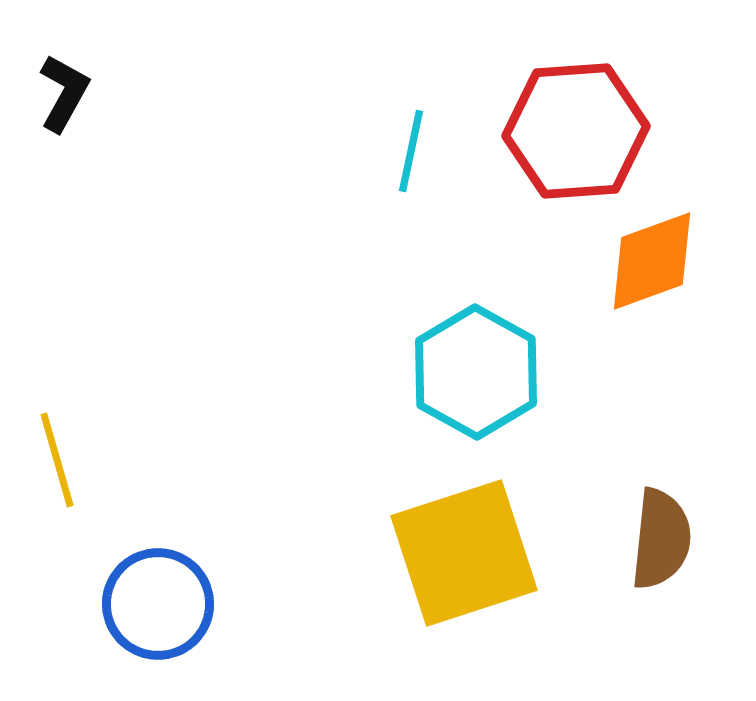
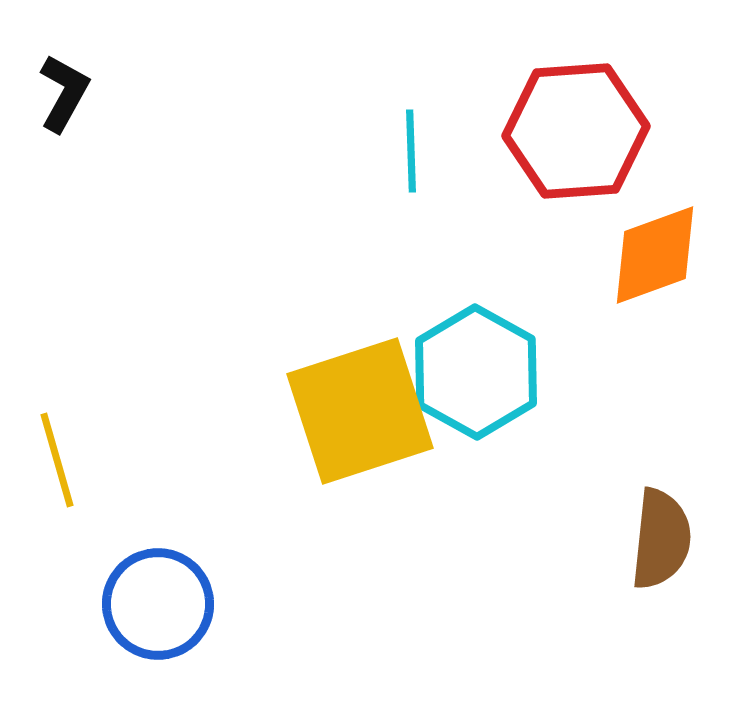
cyan line: rotated 14 degrees counterclockwise
orange diamond: moved 3 px right, 6 px up
yellow square: moved 104 px left, 142 px up
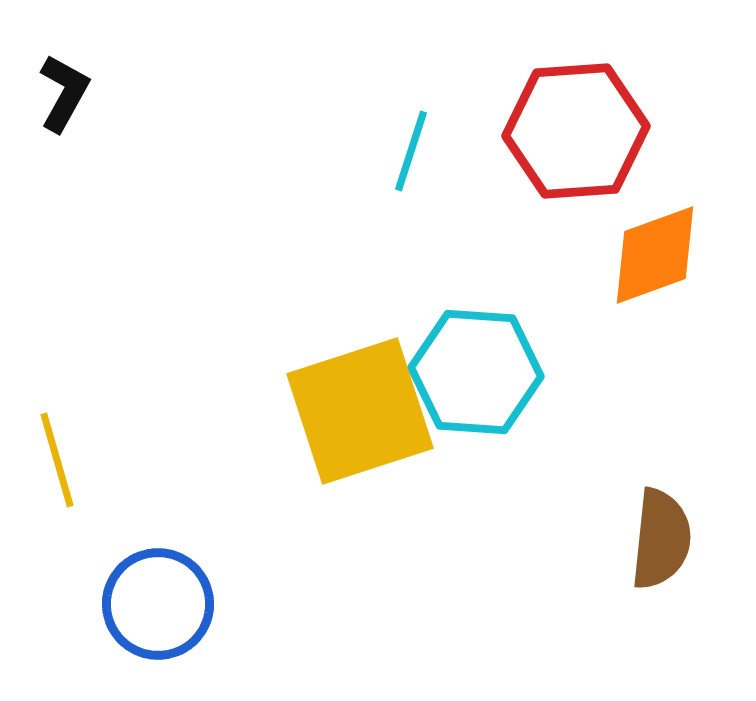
cyan line: rotated 20 degrees clockwise
cyan hexagon: rotated 25 degrees counterclockwise
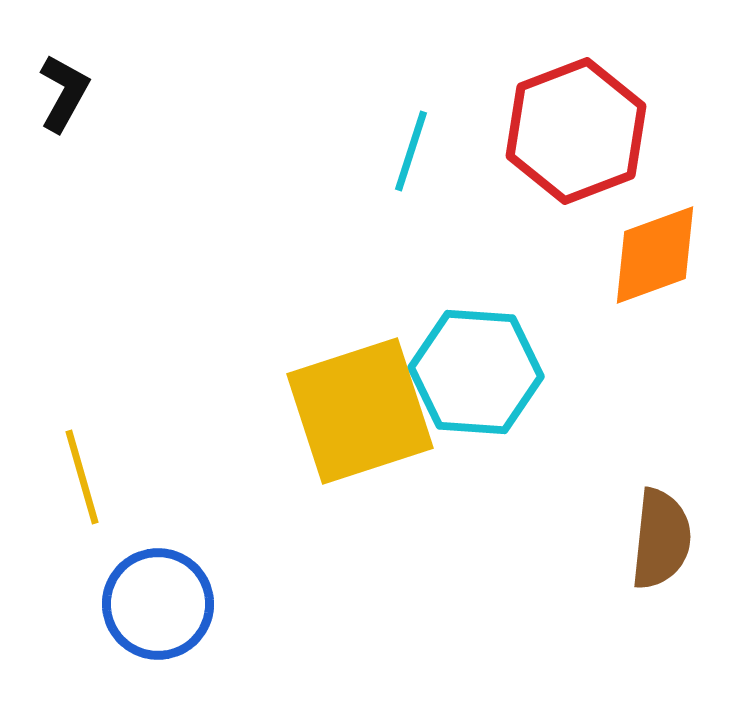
red hexagon: rotated 17 degrees counterclockwise
yellow line: moved 25 px right, 17 px down
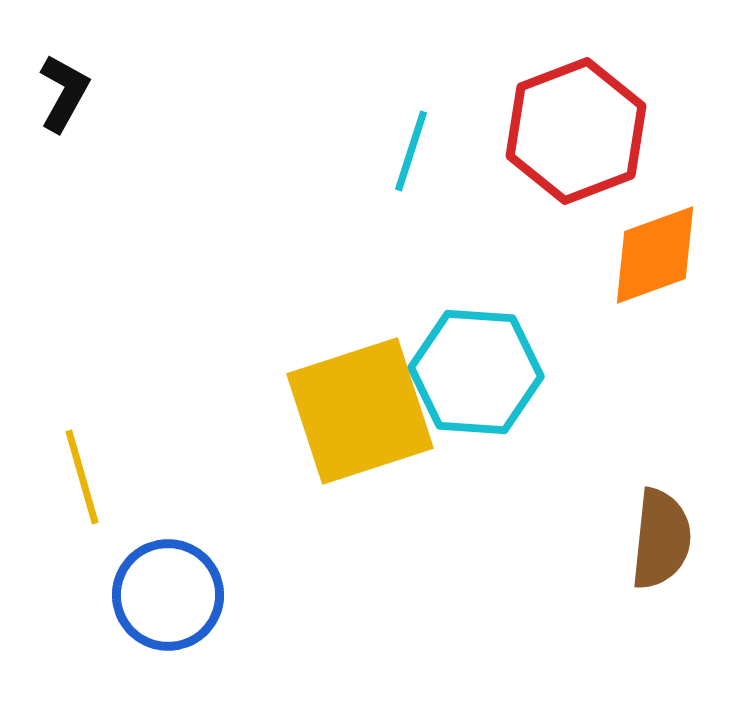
blue circle: moved 10 px right, 9 px up
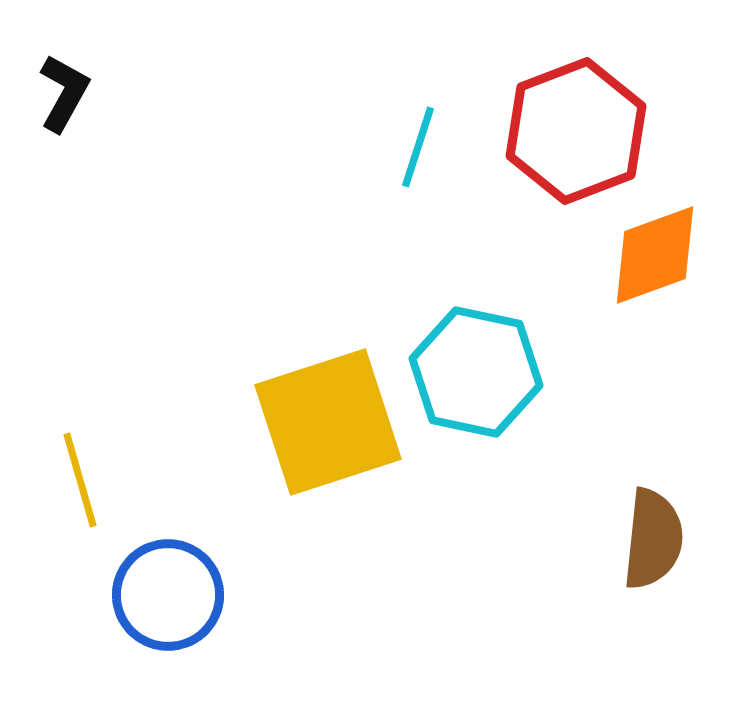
cyan line: moved 7 px right, 4 px up
cyan hexagon: rotated 8 degrees clockwise
yellow square: moved 32 px left, 11 px down
yellow line: moved 2 px left, 3 px down
brown semicircle: moved 8 px left
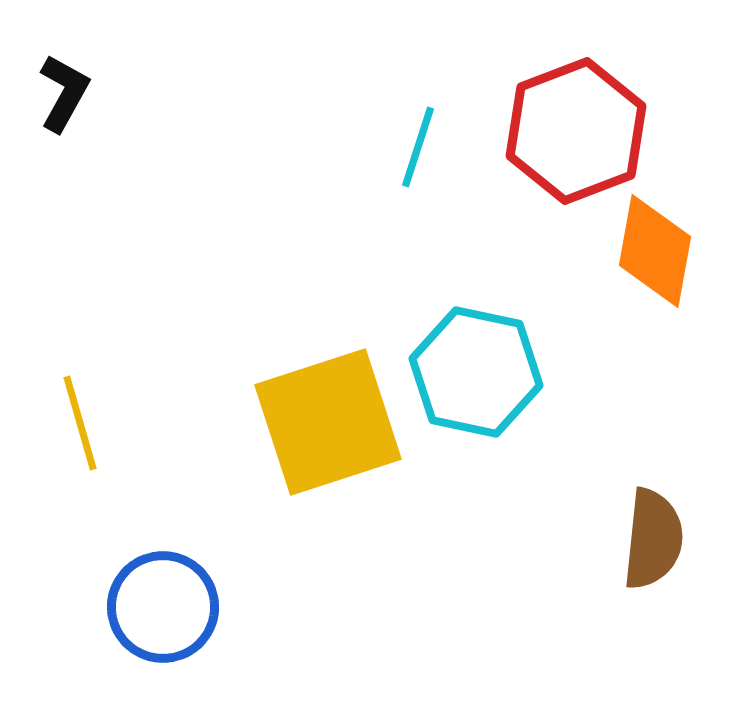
orange diamond: moved 4 px up; rotated 60 degrees counterclockwise
yellow line: moved 57 px up
blue circle: moved 5 px left, 12 px down
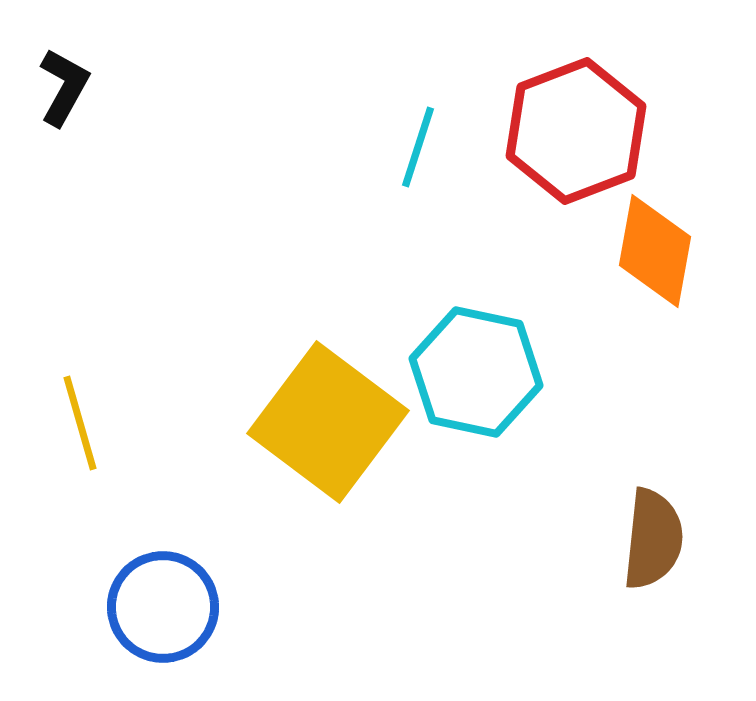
black L-shape: moved 6 px up
yellow square: rotated 35 degrees counterclockwise
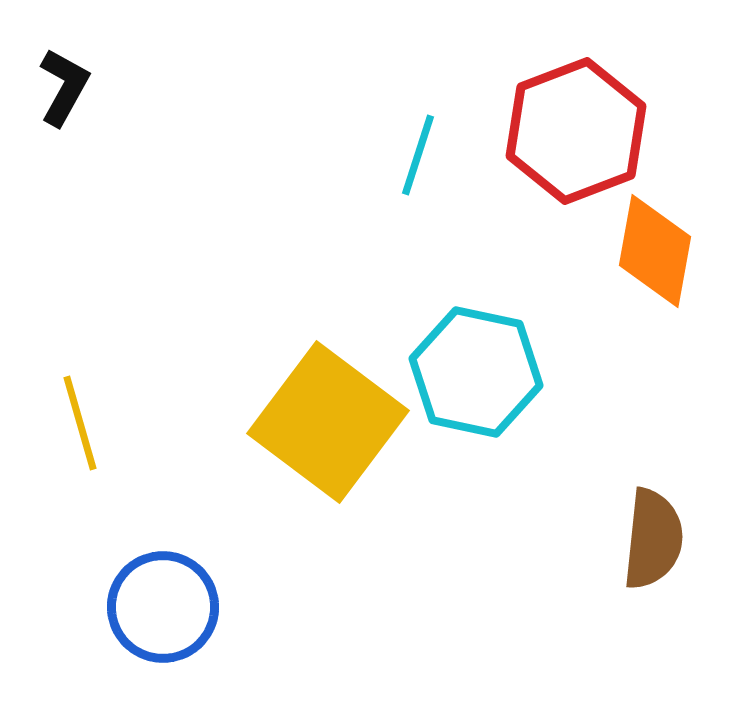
cyan line: moved 8 px down
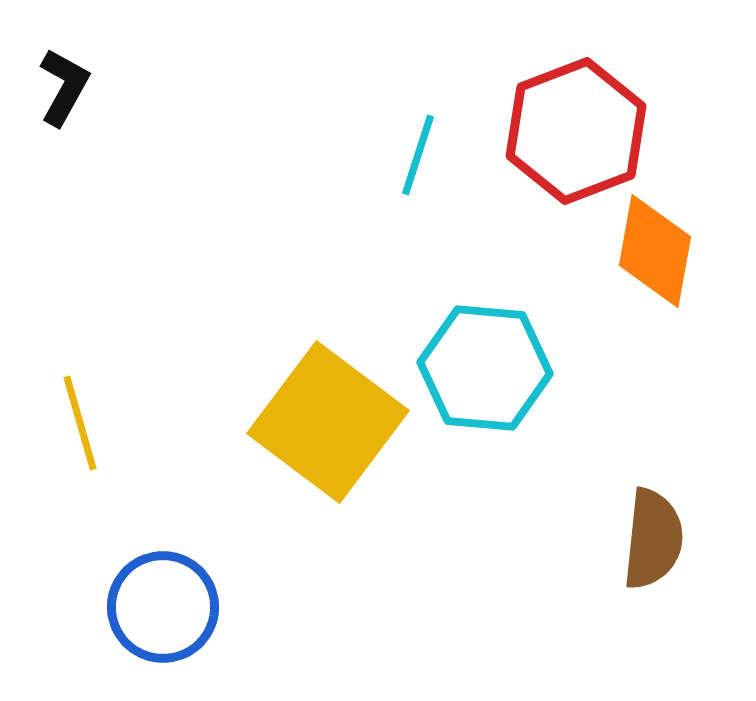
cyan hexagon: moved 9 px right, 4 px up; rotated 7 degrees counterclockwise
